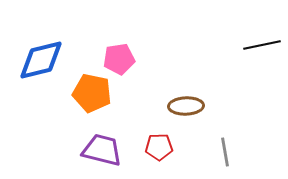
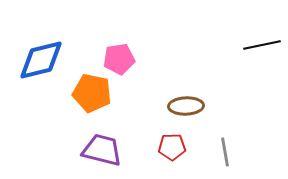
red pentagon: moved 13 px right
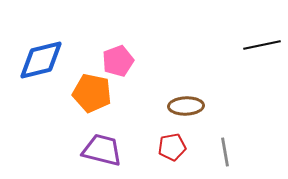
pink pentagon: moved 1 px left, 2 px down; rotated 12 degrees counterclockwise
red pentagon: rotated 8 degrees counterclockwise
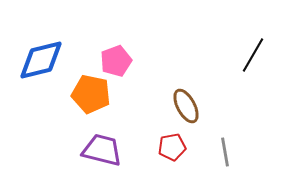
black line: moved 9 px left, 10 px down; rotated 48 degrees counterclockwise
pink pentagon: moved 2 px left
orange pentagon: moved 1 px left, 1 px down
brown ellipse: rotated 64 degrees clockwise
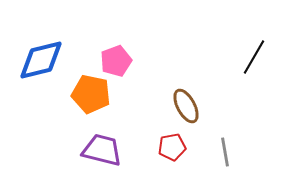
black line: moved 1 px right, 2 px down
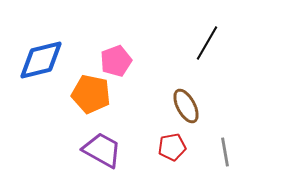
black line: moved 47 px left, 14 px up
purple trapezoid: rotated 15 degrees clockwise
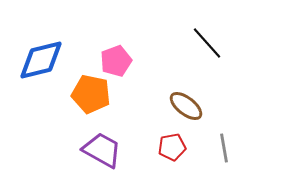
black line: rotated 72 degrees counterclockwise
brown ellipse: rotated 24 degrees counterclockwise
gray line: moved 1 px left, 4 px up
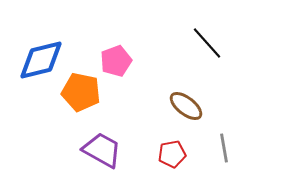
orange pentagon: moved 10 px left, 2 px up
red pentagon: moved 7 px down
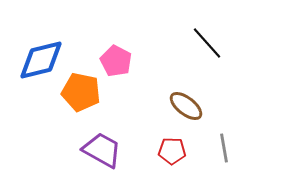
pink pentagon: rotated 24 degrees counterclockwise
red pentagon: moved 3 px up; rotated 12 degrees clockwise
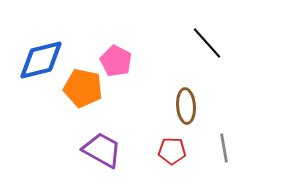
orange pentagon: moved 2 px right, 4 px up
brown ellipse: rotated 48 degrees clockwise
